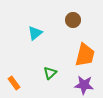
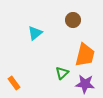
green triangle: moved 12 px right
purple star: moved 1 px right, 1 px up
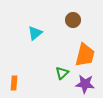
orange rectangle: rotated 40 degrees clockwise
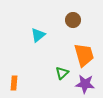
cyan triangle: moved 3 px right, 2 px down
orange trapezoid: moved 1 px left; rotated 30 degrees counterclockwise
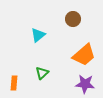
brown circle: moved 1 px up
orange trapezoid: rotated 65 degrees clockwise
green triangle: moved 20 px left
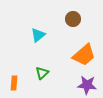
purple star: moved 2 px right, 1 px down
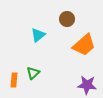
brown circle: moved 6 px left
orange trapezoid: moved 10 px up
green triangle: moved 9 px left
orange rectangle: moved 3 px up
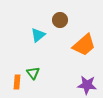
brown circle: moved 7 px left, 1 px down
green triangle: rotated 24 degrees counterclockwise
orange rectangle: moved 3 px right, 2 px down
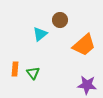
cyan triangle: moved 2 px right, 1 px up
orange rectangle: moved 2 px left, 13 px up
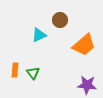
cyan triangle: moved 1 px left, 1 px down; rotated 14 degrees clockwise
orange rectangle: moved 1 px down
